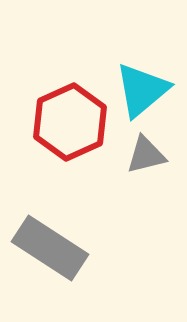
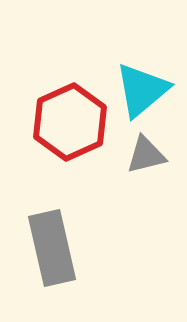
gray rectangle: moved 2 px right; rotated 44 degrees clockwise
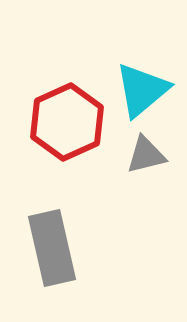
red hexagon: moved 3 px left
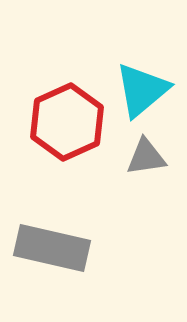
gray triangle: moved 2 px down; rotated 6 degrees clockwise
gray rectangle: rotated 64 degrees counterclockwise
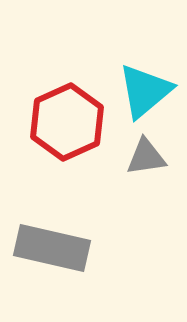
cyan triangle: moved 3 px right, 1 px down
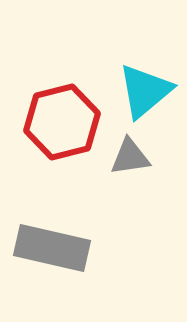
red hexagon: moved 5 px left; rotated 10 degrees clockwise
gray triangle: moved 16 px left
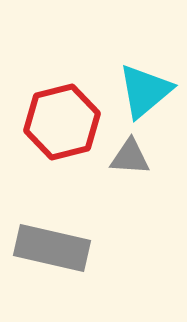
gray triangle: rotated 12 degrees clockwise
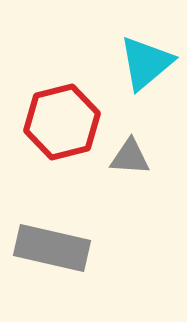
cyan triangle: moved 1 px right, 28 px up
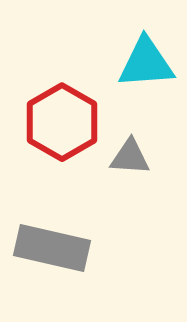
cyan triangle: rotated 36 degrees clockwise
red hexagon: rotated 16 degrees counterclockwise
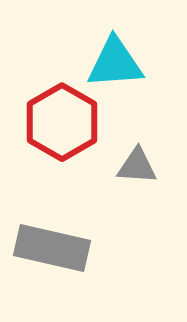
cyan triangle: moved 31 px left
gray triangle: moved 7 px right, 9 px down
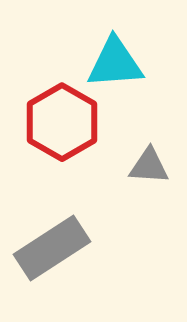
gray triangle: moved 12 px right
gray rectangle: rotated 46 degrees counterclockwise
